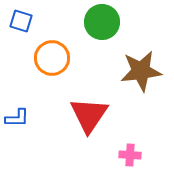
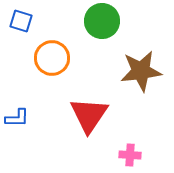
green circle: moved 1 px up
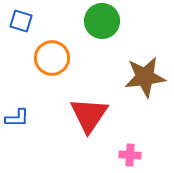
brown star: moved 4 px right, 6 px down
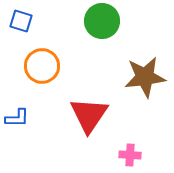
orange circle: moved 10 px left, 8 px down
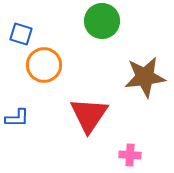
blue square: moved 13 px down
orange circle: moved 2 px right, 1 px up
